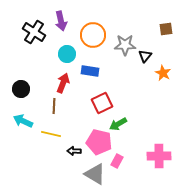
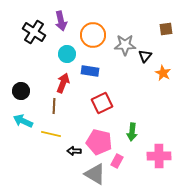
black circle: moved 2 px down
green arrow: moved 14 px right, 8 px down; rotated 54 degrees counterclockwise
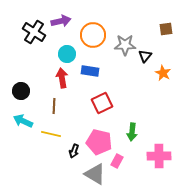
purple arrow: rotated 90 degrees counterclockwise
red arrow: moved 1 px left, 5 px up; rotated 30 degrees counterclockwise
black arrow: rotated 72 degrees counterclockwise
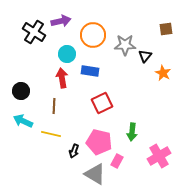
pink cross: rotated 30 degrees counterclockwise
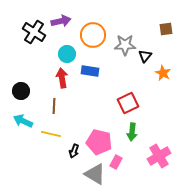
red square: moved 26 px right
pink rectangle: moved 1 px left, 1 px down
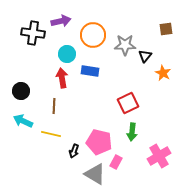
black cross: moved 1 px left, 1 px down; rotated 25 degrees counterclockwise
